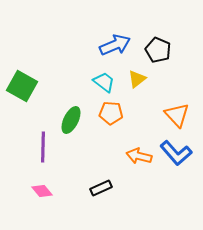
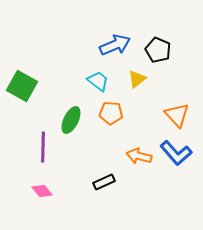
cyan trapezoid: moved 6 px left, 1 px up
black rectangle: moved 3 px right, 6 px up
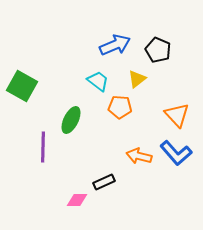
orange pentagon: moved 9 px right, 6 px up
pink diamond: moved 35 px right, 9 px down; rotated 50 degrees counterclockwise
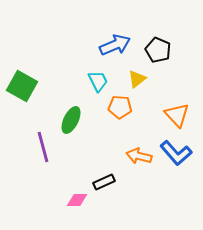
cyan trapezoid: rotated 25 degrees clockwise
purple line: rotated 16 degrees counterclockwise
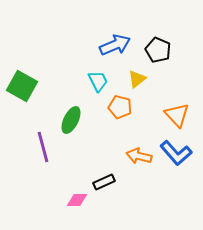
orange pentagon: rotated 10 degrees clockwise
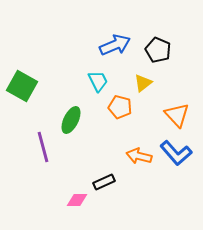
yellow triangle: moved 6 px right, 4 px down
